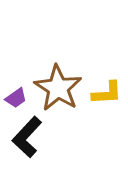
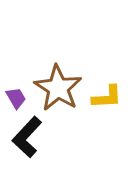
yellow L-shape: moved 4 px down
purple trapezoid: rotated 85 degrees counterclockwise
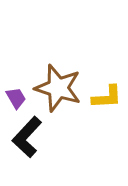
brown star: rotated 15 degrees counterclockwise
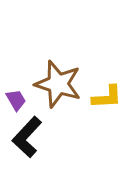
brown star: moved 4 px up
purple trapezoid: moved 2 px down
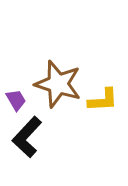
yellow L-shape: moved 4 px left, 3 px down
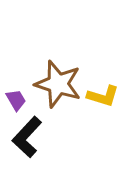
yellow L-shape: moved 4 px up; rotated 20 degrees clockwise
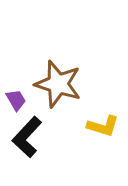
yellow L-shape: moved 30 px down
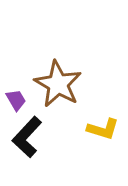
brown star: rotated 12 degrees clockwise
yellow L-shape: moved 3 px down
